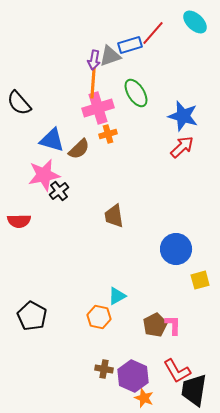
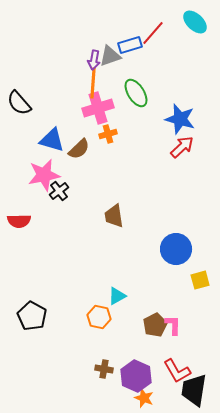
blue star: moved 3 px left, 3 px down
purple hexagon: moved 3 px right
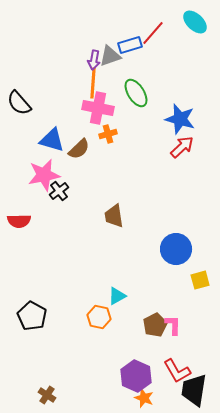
pink cross: rotated 28 degrees clockwise
brown cross: moved 57 px left, 26 px down; rotated 24 degrees clockwise
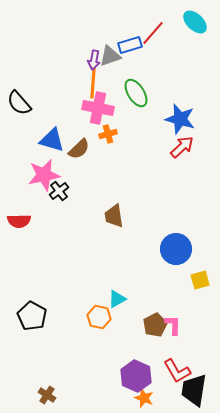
cyan triangle: moved 3 px down
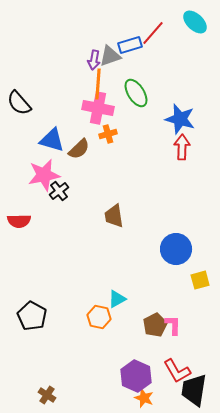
orange line: moved 5 px right, 1 px down
red arrow: rotated 45 degrees counterclockwise
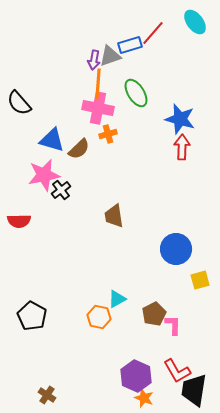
cyan ellipse: rotated 10 degrees clockwise
black cross: moved 2 px right, 1 px up
brown pentagon: moved 1 px left, 11 px up
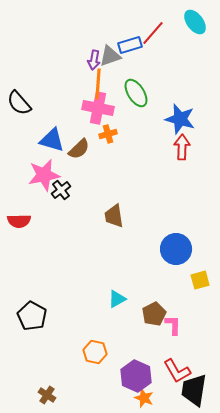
orange hexagon: moved 4 px left, 35 px down
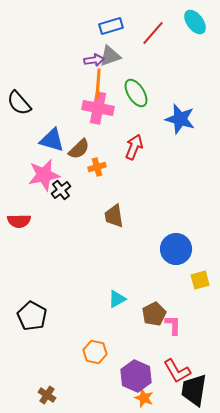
blue rectangle: moved 19 px left, 19 px up
purple arrow: rotated 108 degrees counterclockwise
orange cross: moved 11 px left, 33 px down
red arrow: moved 48 px left; rotated 20 degrees clockwise
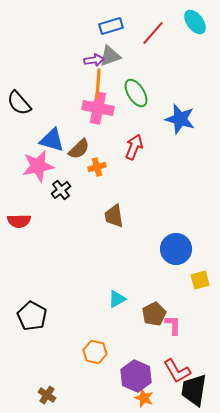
pink star: moved 6 px left, 9 px up
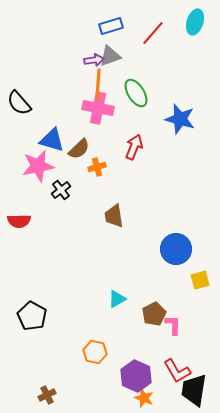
cyan ellipse: rotated 55 degrees clockwise
brown cross: rotated 30 degrees clockwise
